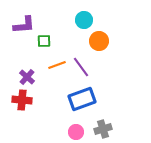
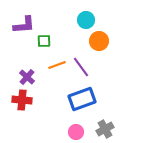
cyan circle: moved 2 px right
gray cross: moved 2 px right; rotated 12 degrees counterclockwise
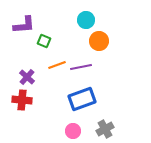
green square: rotated 24 degrees clockwise
purple line: rotated 65 degrees counterclockwise
pink circle: moved 3 px left, 1 px up
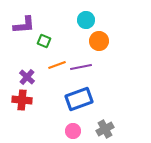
blue rectangle: moved 3 px left
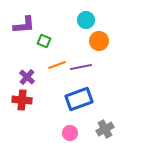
pink circle: moved 3 px left, 2 px down
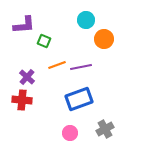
orange circle: moved 5 px right, 2 px up
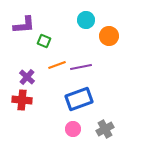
orange circle: moved 5 px right, 3 px up
pink circle: moved 3 px right, 4 px up
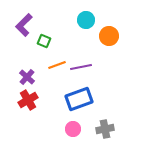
purple L-shape: rotated 140 degrees clockwise
red cross: moved 6 px right; rotated 36 degrees counterclockwise
gray cross: rotated 18 degrees clockwise
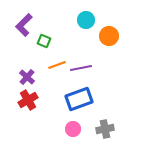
purple line: moved 1 px down
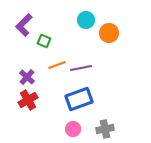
orange circle: moved 3 px up
